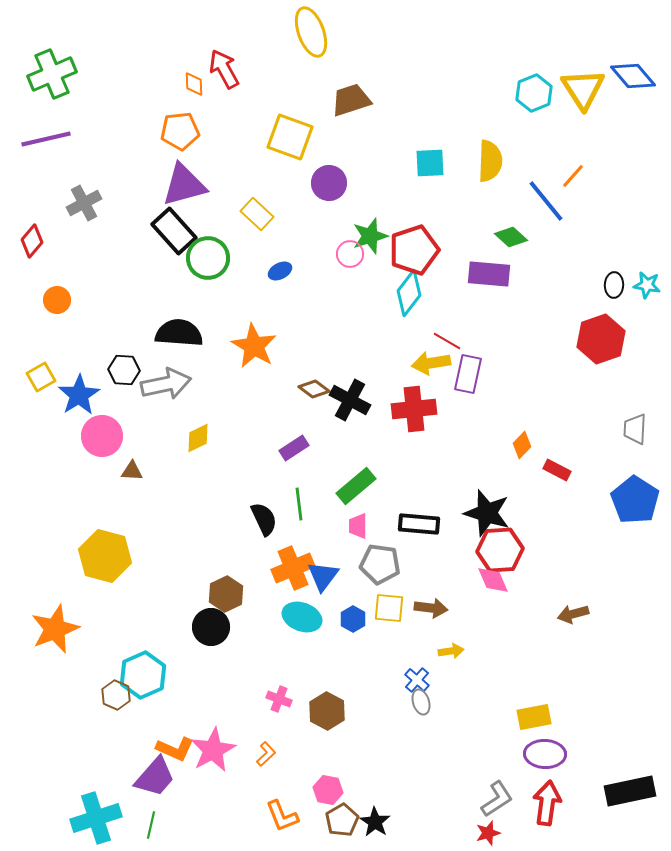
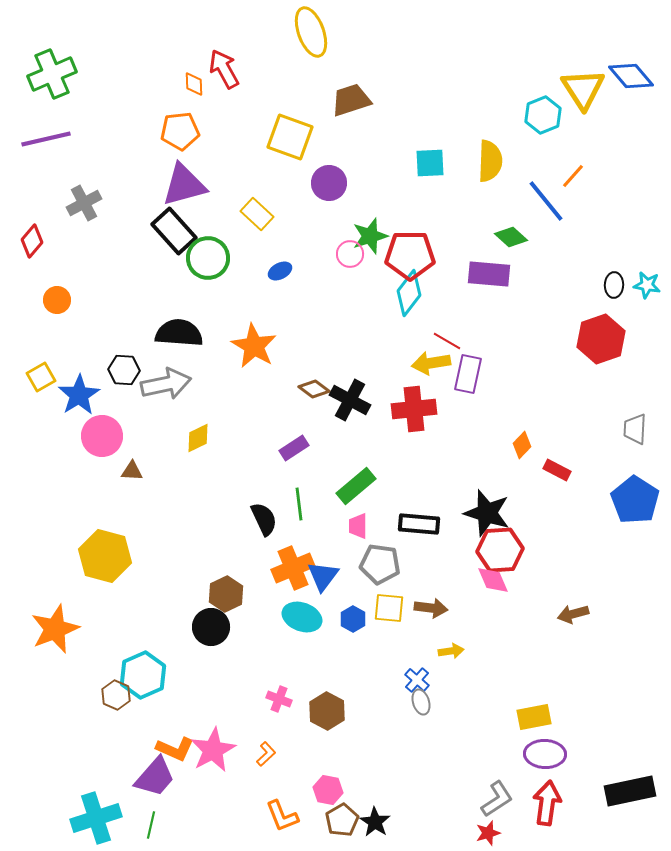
blue diamond at (633, 76): moved 2 px left
cyan hexagon at (534, 93): moved 9 px right, 22 px down
red pentagon at (414, 250): moved 4 px left, 5 px down; rotated 18 degrees clockwise
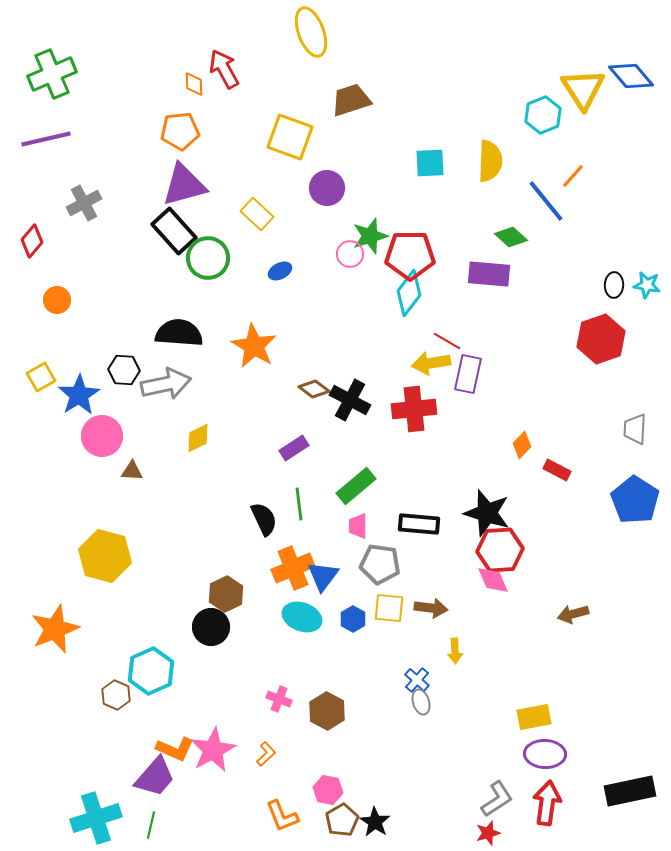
purple circle at (329, 183): moved 2 px left, 5 px down
yellow arrow at (451, 651): moved 4 px right; rotated 95 degrees clockwise
cyan hexagon at (143, 675): moved 8 px right, 4 px up
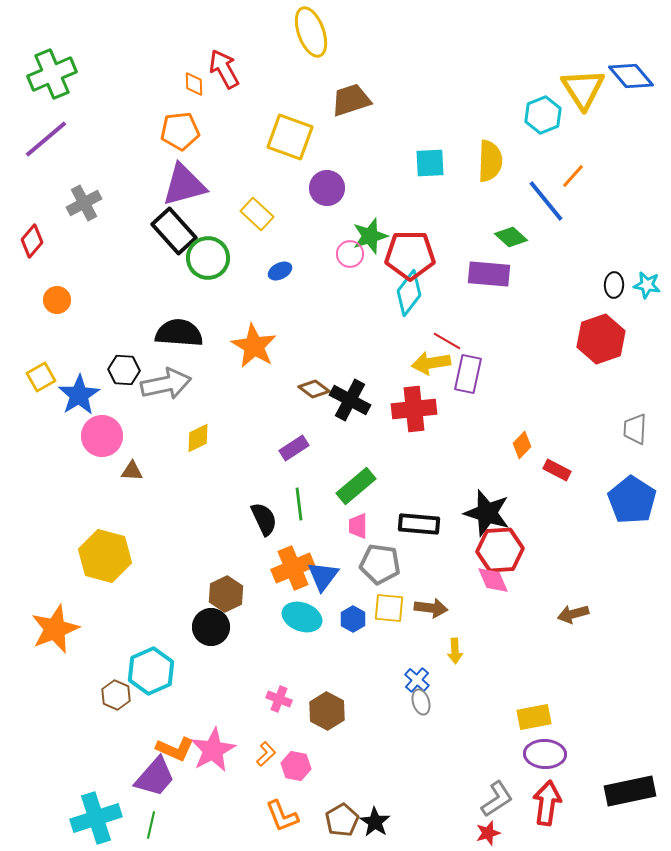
purple line at (46, 139): rotated 27 degrees counterclockwise
blue pentagon at (635, 500): moved 3 px left
pink hexagon at (328, 790): moved 32 px left, 24 px up
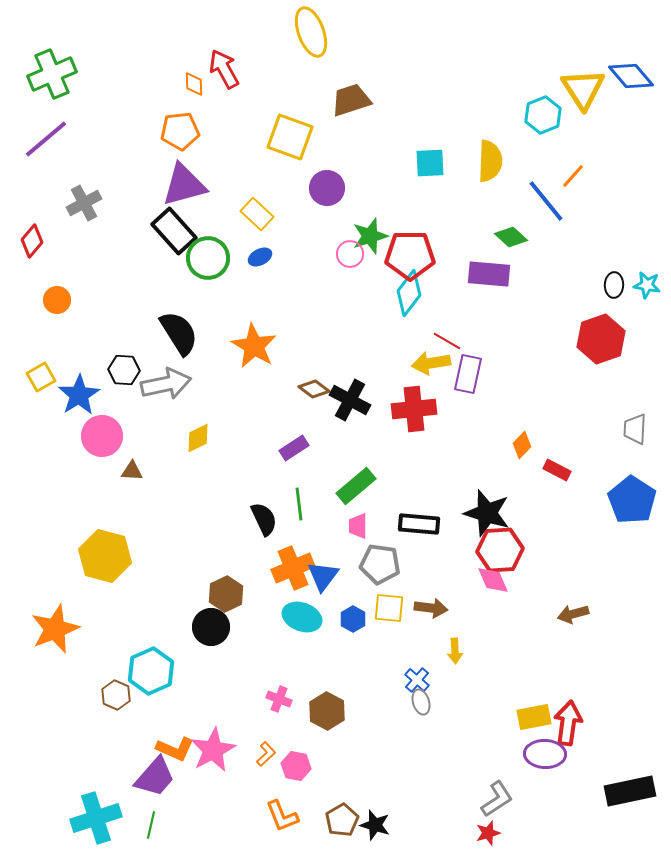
blue ellipse at (280, 271): moved 20 px left, 14 px up
black semicircle at (179, 333): rotated 54 degrees clockwise
red arrow at (547, 803): moved 21 px right, 80 px up
black star at (375, 822): moved 3 px down; rotated 16 degrees counterclockwise
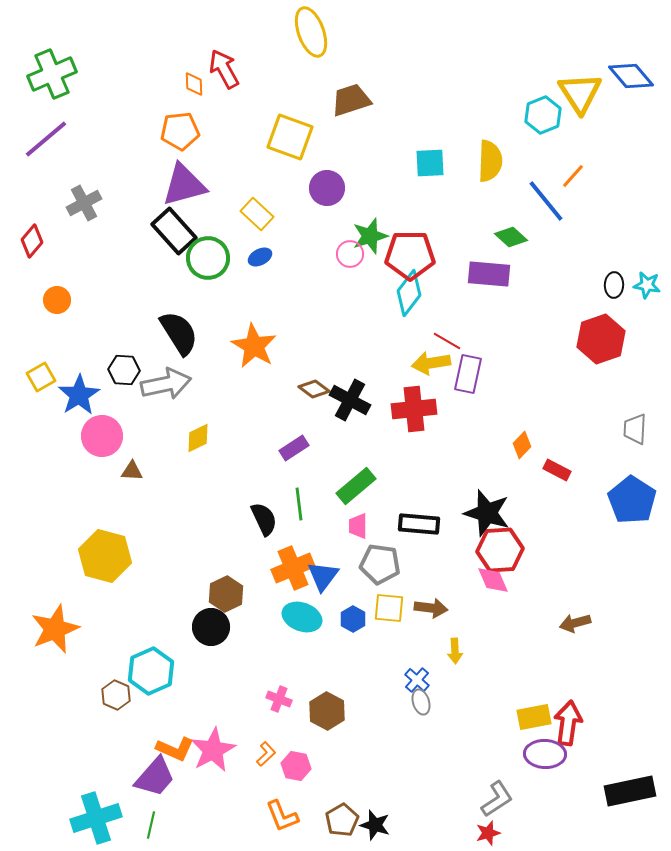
yellow triangle at (583, 89): moved 3 px left, 4 px down
brown arrow at (573, 614): moved 2 px right, 9 px down
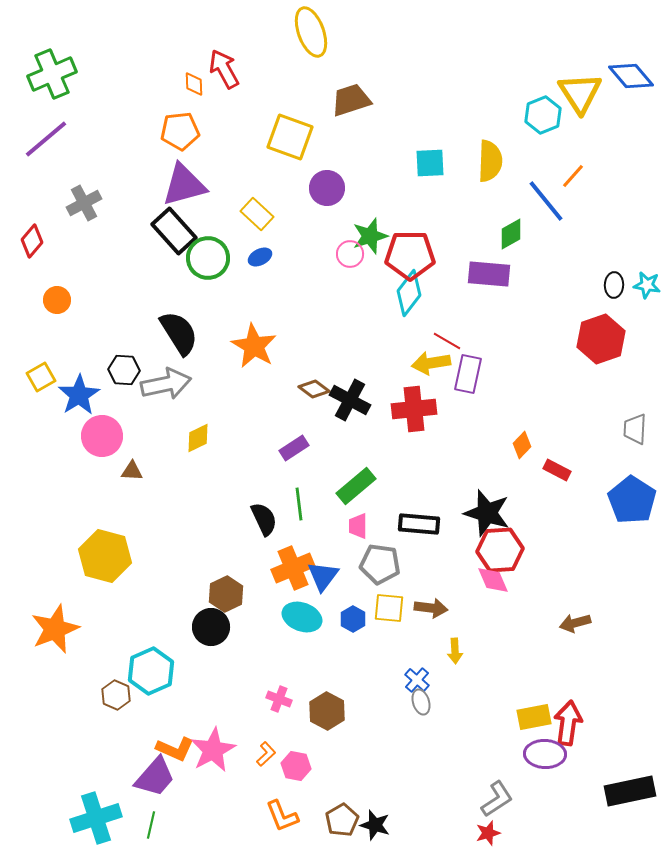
green diamond at (511, 237): moved 3 px up; rotated 72 degrees counterclockwise
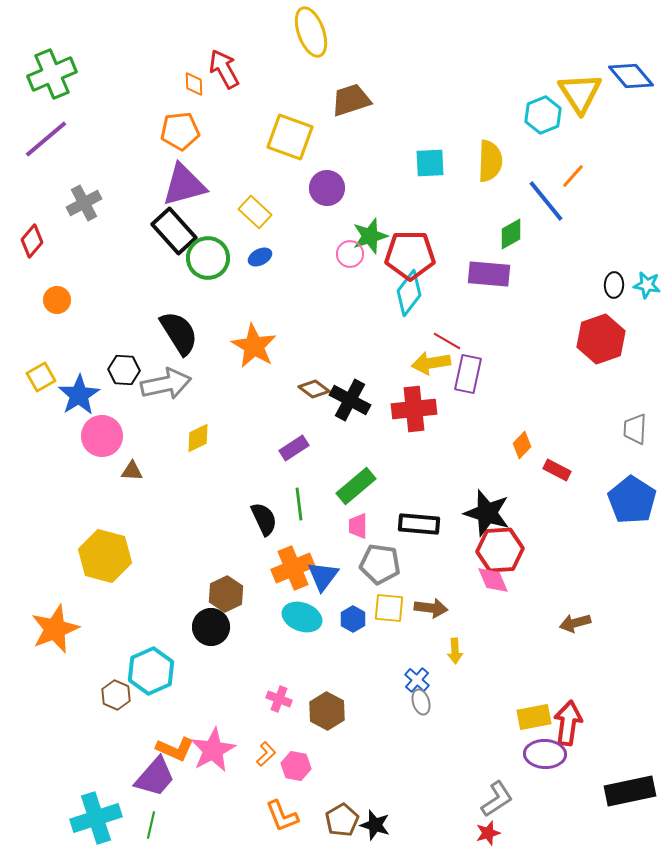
yellow rectangle at (257, 214): moved 2 px left, 2 px up
